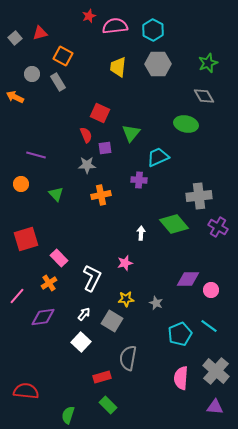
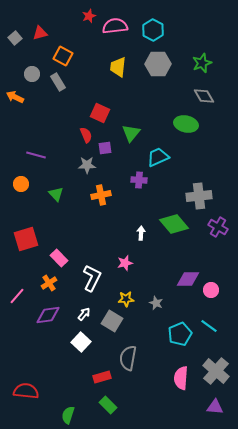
green star at (208, 63): moved 6 px left
purple diamond at (43, 317): moved 5 px right, 2 px up
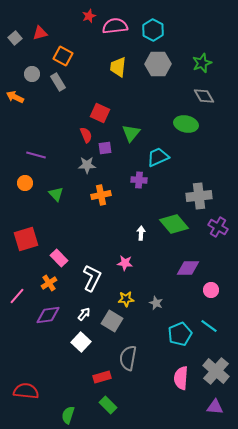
orange circle at (21, 184): moved 4 px right, 1 px up
pink star at (125, 263): rotated 21 degrees clockwise
purple diamond at (188, 279): moved 11 px up
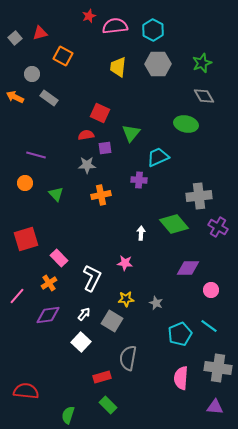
gray rectangle at (58, 82): moved 9 px left, 16 px down; rotated 24 degrees counterclockwise
red semicircle at (86, 135): rotated 77 degrees counterclockwise
gray cross at (216, 371): moved 2 px right, 3 px up; rotated 32 degrees counterclockwise
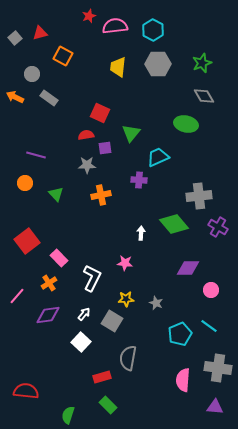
red square at (26, 239): moved 1 px right, 2 px down; rotated 20 degrees counterclockwise
pink semicircle at (181, 378): moved 2 px right, 2 px down
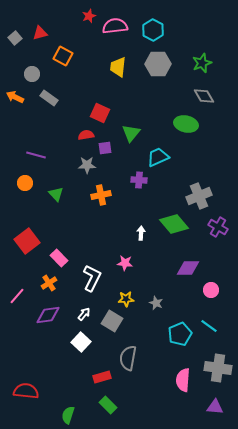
gray cross at (199, 196): rotated 15 degrees counterclockwise
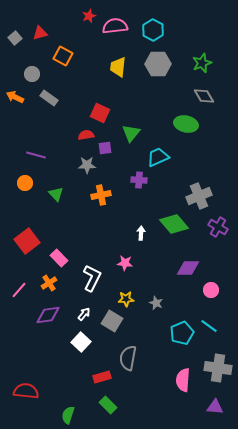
pink line at (17, 296): moved 2 px right, 6 px up
cyan pentagon at (180, 334): moved 2 px right, 1 px up
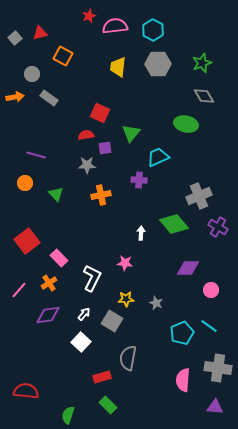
orange arrow at (15, 97): rotated 144 degrees clockwise
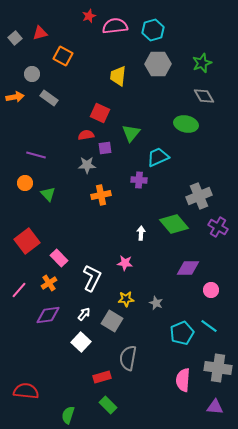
cyan hexagon at (153, 30): rotated 15 degrees clockwise
yellow trapezoid at (118, 67): moved 9 px down
green triangle at (56, 194): moved 8 px left
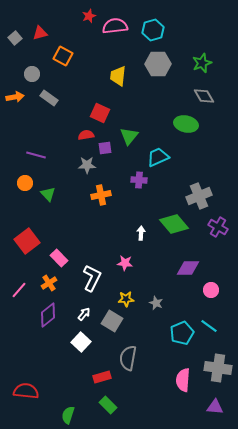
green triangle at (131, 133): moved 2 px left, 3 px down
purple diamond at (48, 315): rotated 30 degrees counterclockwise
